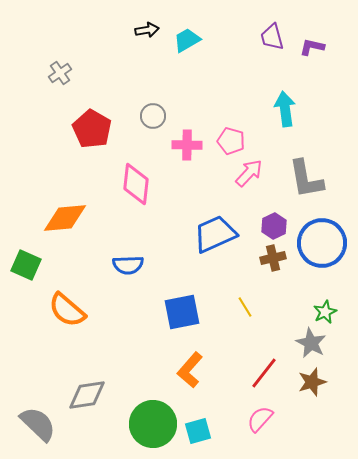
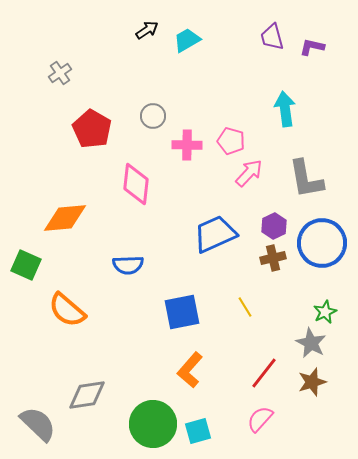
black arrow: rotated 25 degrees counterclockwise
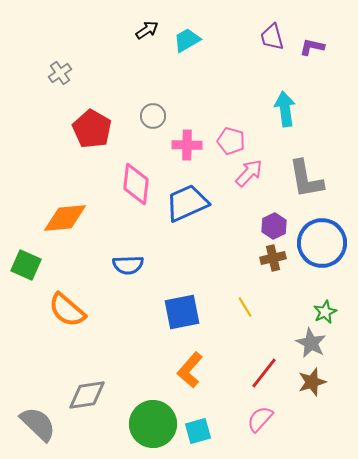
blue trapezoid: moved 28 px left, 31 px up
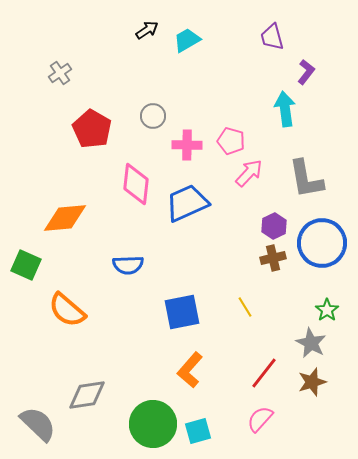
purple L-shape: moved 6 px left, 25 px down; rotated 115 degrees clockwise
green star: moved 2 px right, 2 px up; rotated 10 degrees counterclockwise
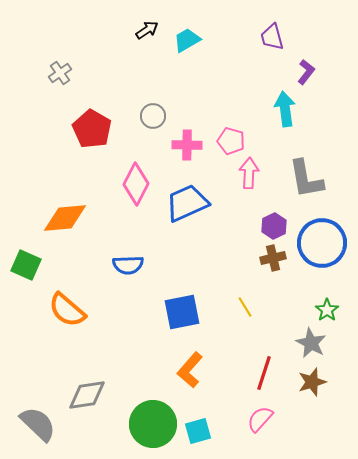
pink arrow: rotated 40 degrees counterclockwise
pink diamond: rotated 21 degrees clockwise
red line: rotated 20 degrees counterclockwise
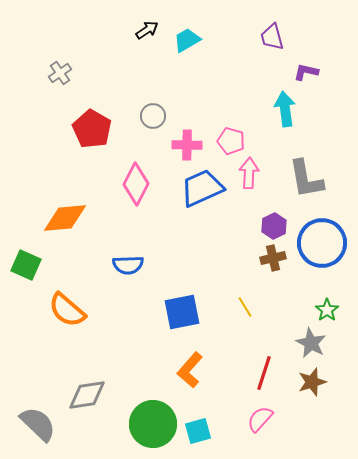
purple L-shape: rotated 115 degrees counterclockwise
blue trapezoid: moved 15 px right, 15 px up
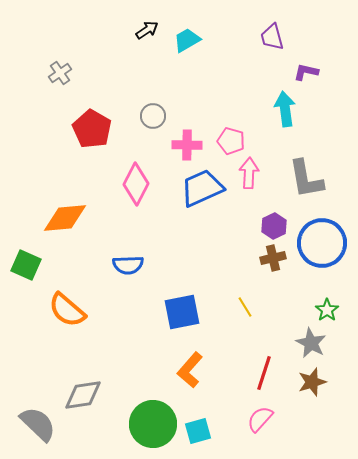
gray diamond: moved 4 px left
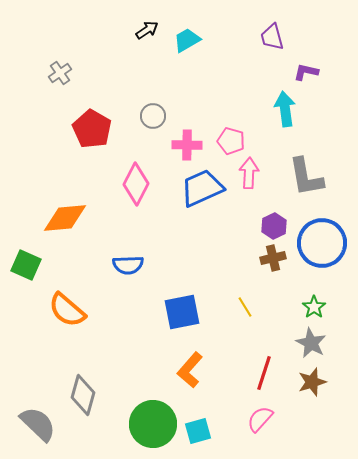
gray L-shape: moved 2 px up
green star: moved 13 px left, 3 px up
gray diamond: rotated 66 degrees counterclockwise
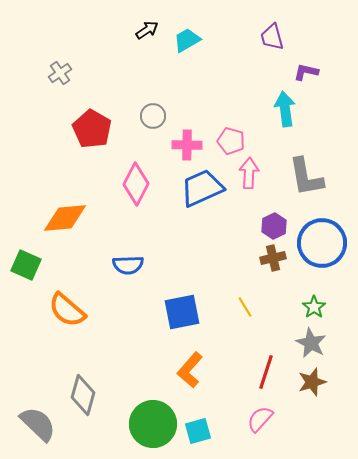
red line: moved 2 px right, 1 px up
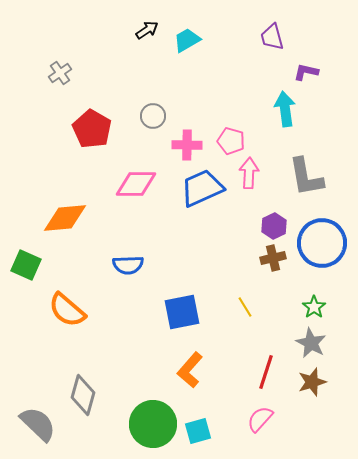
pink diamond: rotated 63 degrees clockwise
